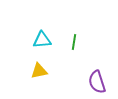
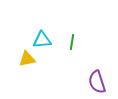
green line: moved 2 px left
yellow triangle: moved 12 px left, 12 px up
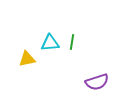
cyan triangle: moved 8 px right, 3 px down
purple semicircle: rotated 90 degrees counterclockwise
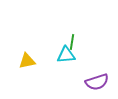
cyan triangle: moved 16 px right, 12 px down
yellow triangle: moved 2 px down
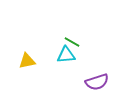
green line: rotated 70 degrees counterclockwise
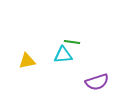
green line: rotated 21 degrees counterclockwise
cyan triangle: moved 3 px left
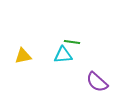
yellow triangle: moved 4 px left, 5 px up
purple semicircle: rotated 60 degrees clockwise
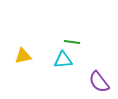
cyan triangle: moved 5 px down
purple semicircle: moved 2 px right; rotated 10 degrees clockwise
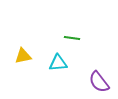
green line: moved 4 px up
cyan triangle: moved 5 px left, 3 px down
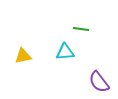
green line: moved 9 px right, 9 px up
cyan triangle: moved 7 px right, 11 px up
